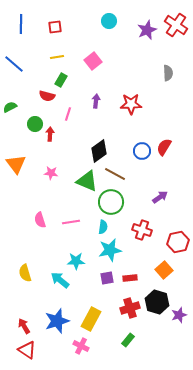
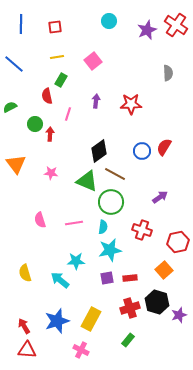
red semicircle at (47, 96): rotated 63 degrees clockwise
pink line at (71, 222): moved 3 px right, 1 px down
pink cross at (81, 346): moved 4 px down
red triangle at (27, 350): rotated 30 degrees counterclockwise
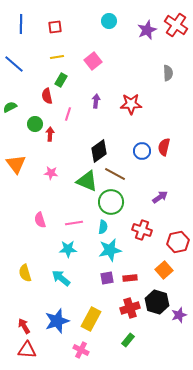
red semicircle at (164, 147): rotated 18 degrees counterclockwise
cyan star at (76, 261): moved 8 px left, 12 px up
cyan arrow at (60, 280): moved 1 px right, 2 px up
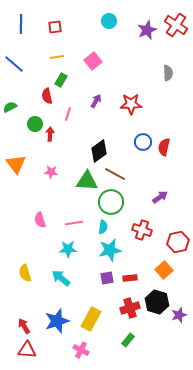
purple arrow at (96, 101): rotated 24 degrees clockwise
blue circle at (142, 151): moved 1 px right, 9 px up
pink star at (51, 173): moved 1 px up
green triangle at (87, 181): rotated 20 degrees counterclockwise
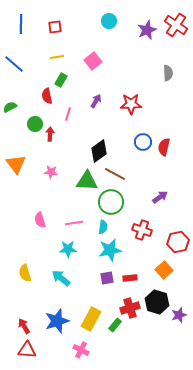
green rectangle at (128, 340): moved 13 px left, 15 px up
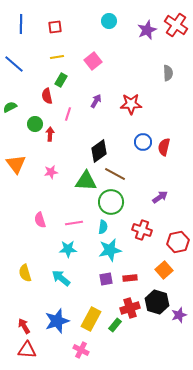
pink star at (51, 172): rotated 16 degrees counterclockwise
green triangle at (87, 181): moved 1 px left
purple square at (107, 278): moved 1 px left, 1 px down
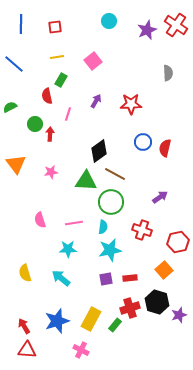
red semicircle at (164, 147): moved 1 px right, 1 px down
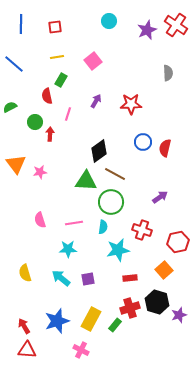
green circle at (35, 124): moved 2 px up
pink star at (51, 172): moved 11 px left
cyan star at (110, 250): moved 8 px right
purple square at (106, 279): moved 18 px left
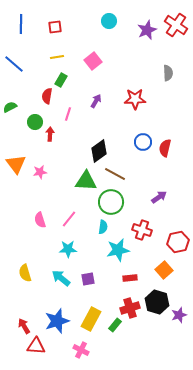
red semicircle at (47, 96): rotated 21 degrees clockwise
red star at (131, 104): moved 4 px right, 5 px up
purple arrow at (160, 197): moved 1 px left
pink line at (74, 223): moved 5 px left, 4 px up; rotated 42 degrees counterclockwise
red triangle at (27, 350): moved 9 px right, 4 px up
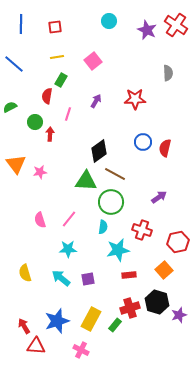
purple star at (147, 30): rotated 24 degrees counterclockwise
red rectangle at (130, 278): moved 1 px left, 3 px up
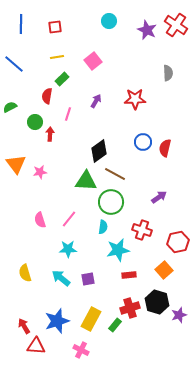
green rectangle at (61, 80): moved 1 px right, 1 px up; rotated 16 degrees clockwise
